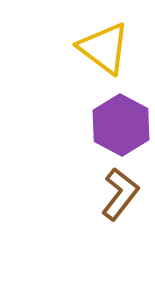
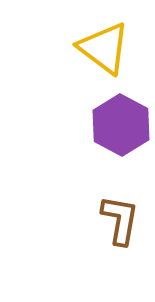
brown L-shape: moved 26 px down; rotated 28 degrees counterclockwise
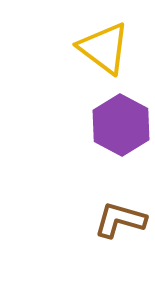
brown L-shape: rotated 84 degrees counterclockwise
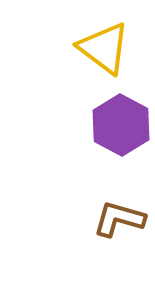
brown L-shape: moved 1 px left, 1 px up
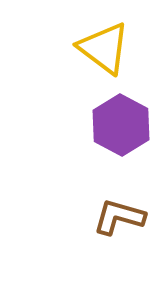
brown L-shape: moved 2 px up
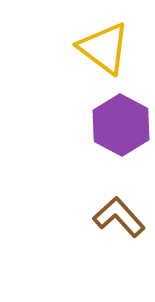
brown L-shape: rotated 32 degrees clockwise
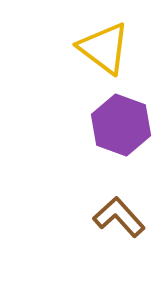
purple hexagon: rotated 8 degrees counterclockwise
